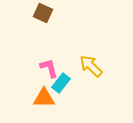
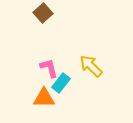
brown square: rotated 24 degrees clockwise
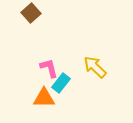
brown square: moved 12 px left
yellow arrow: moved 4 px right, 1 px down
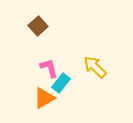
brown square: moved 7 px right, 13 px down
orange triangle: rotated 30 degrees counterclockwise
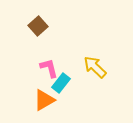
orange triangle: moved 2 px down
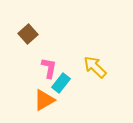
brown square: moved 10 px left, 8 px down
pink L-shape: rotated 25 degrees clockwise
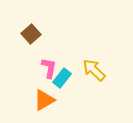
brown square: moved 3 px right
yellow arrow: moved 1 px left, 3 px down
cyan rectangle: moved 1 px right, 5 px up
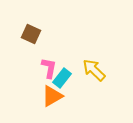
brown square: rotated 24 degrees counterclockwise
orange triangle: moved 8 px right, 4 px up
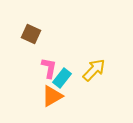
yellow arrow: rotated 90 degrees clockwise
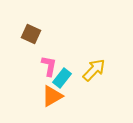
pink L-shape: moved 2 px up
